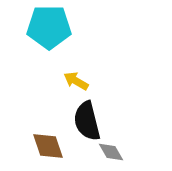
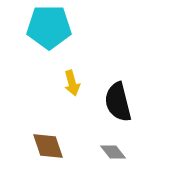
yellow arrow: moved 4 px left, 2 px down; rotated 135 degrees counterclockwise
black semicircle: moved 31 px right, 19 px up
gray diamond: moved 2 px right; rotated 8 degrees counterclockwise
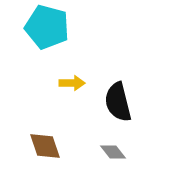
cyan pentagon: moved 2 px left; rotated 15 degrees clockwise
yellow arrow: rotated 75 degrees counterclockwise
brown diamond: moved 3 px left
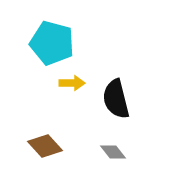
cyan pentagon: moved 5 px right, 16 px down
black semicircle: moved 2 px left, 3 px up
brown diamond: rotated 24 degrees counterclockwise
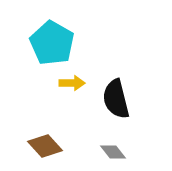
cyan pentagon: rotated 15 degrees clockwise
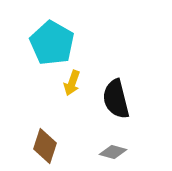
yellow arrow: rotated 110 degrees clockwise
brown diamond: rotated 60 degrees clockwise
gray diamond: rotated 36 degrees counterclockwise
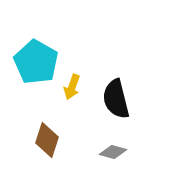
cyan pentagon: moved 16 px left, 19 px down
yellow arrow: moved 4 px down
brown diamond: moved 2 px right, 6 px up
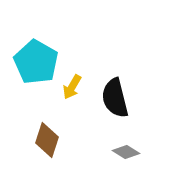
yellow arrow: rotated 10 degrees clockwise
black semicircle: moved 1 px left, 1 px up
gray diamond: moved 13 px right; rotated 16 degrees clockwise
